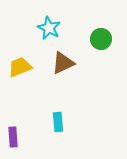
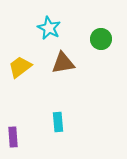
brown triangle: rotated 15 degrees clockwise
yellow trapezoid: rotated 15 degrees counterclockwise
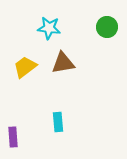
cyan star: rotated 20 degrees counterclockwise
green circle: moved 6 px right, 12 px up
yellow trapezoid: moved 5 px right
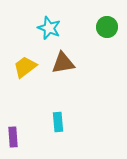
cyan star: rotated 15 degrees clockwise
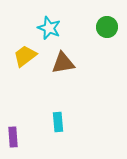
yellow trapezoid: moved 11 px up
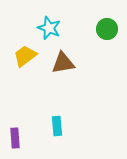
green circle: moved 2 px down
cyan rectangle: moved 1 px left, 4 px down
purple rectangle: moved 2 px right, 1 px down
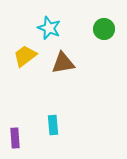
green circle: moved 3 px left
cyan rectangle: moved 4 px left, 1 px up
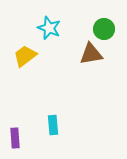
brown triangle: moved 28 px right, 9 px up
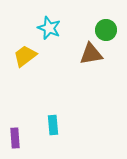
green circle: moved 2 px right, 1 px down
